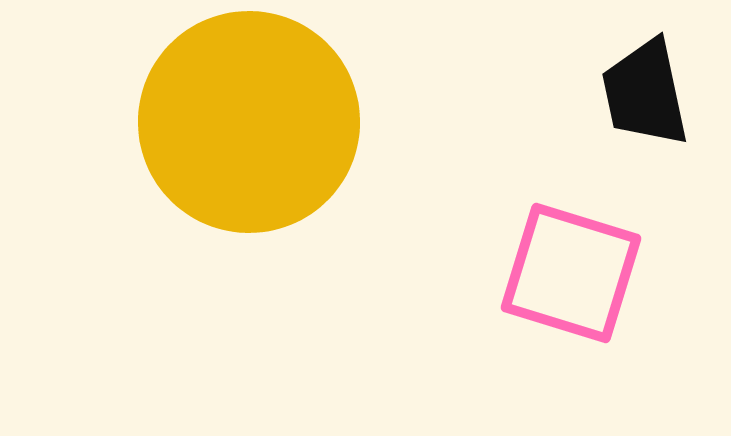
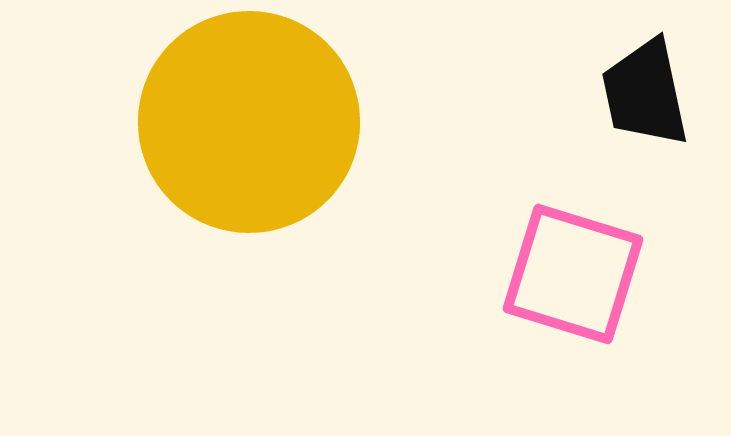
pink square: moved 2 px right, 1 px down
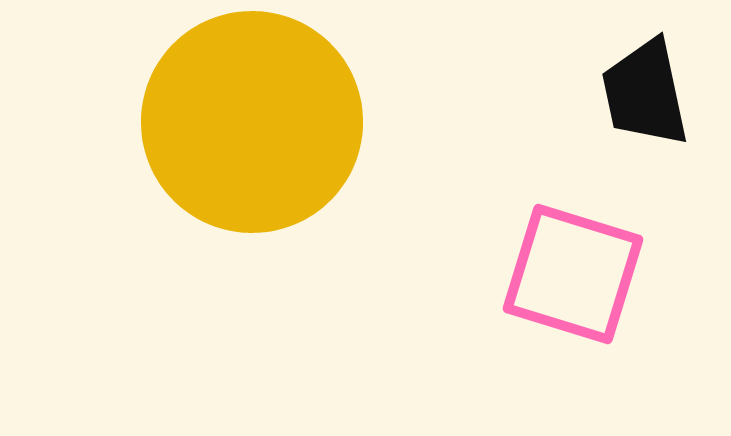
yellow circle: moved 3 px right
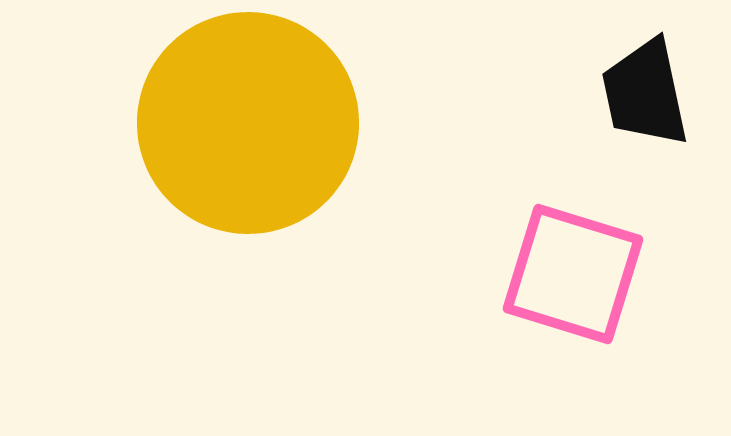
yellow circle: moved 4 px left, 1 px down
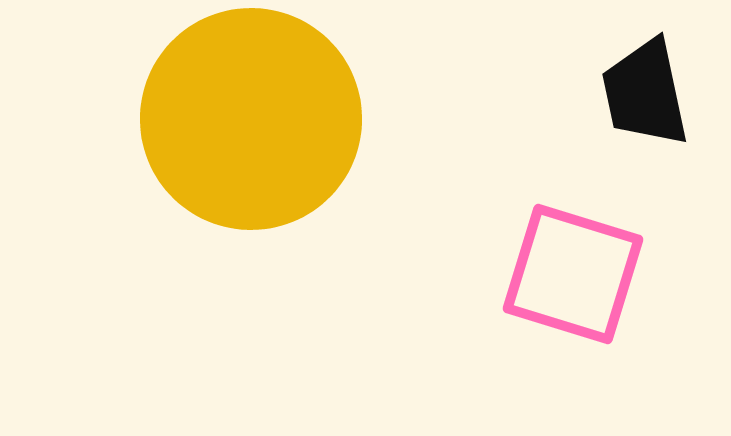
yellow circle: moved 3 px right, 4 px up
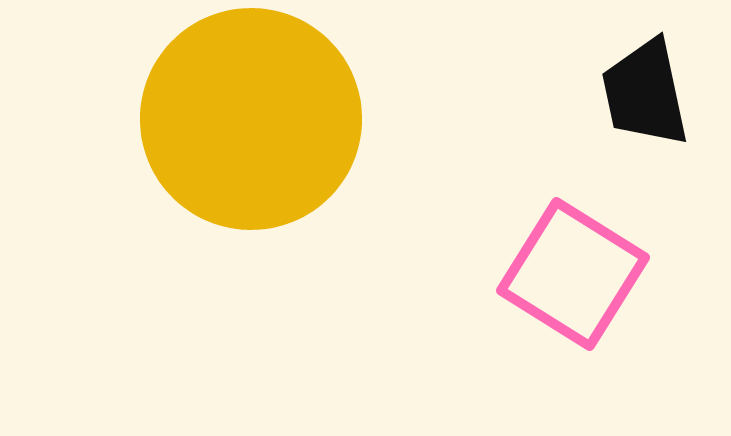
pink square: rotated 15 degrees clockwise
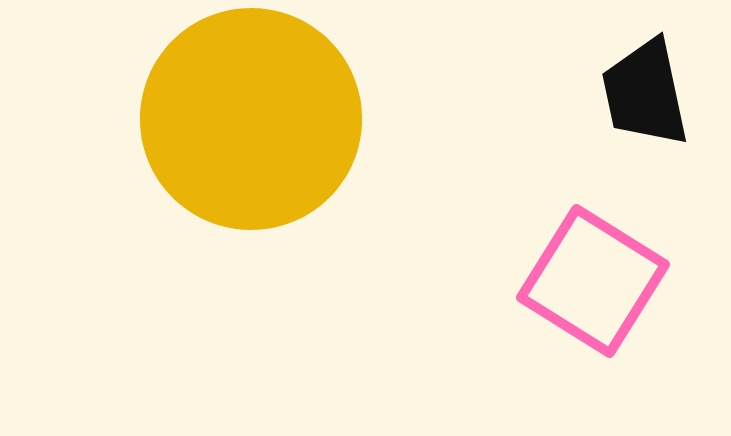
pink square: moved 20 px right, 7 px down
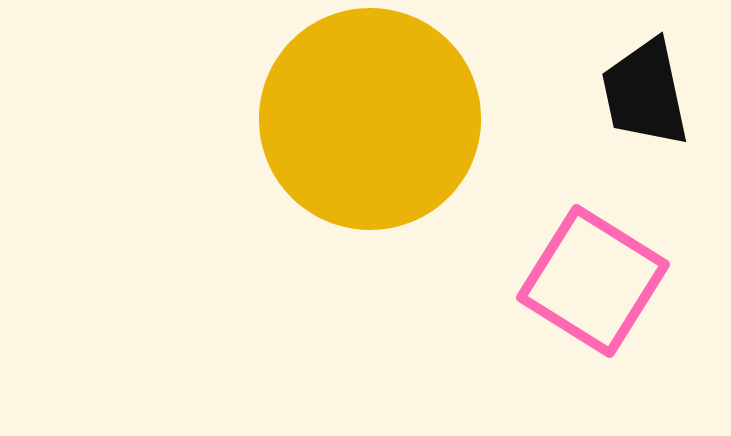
yellow circle: moved 119 px right
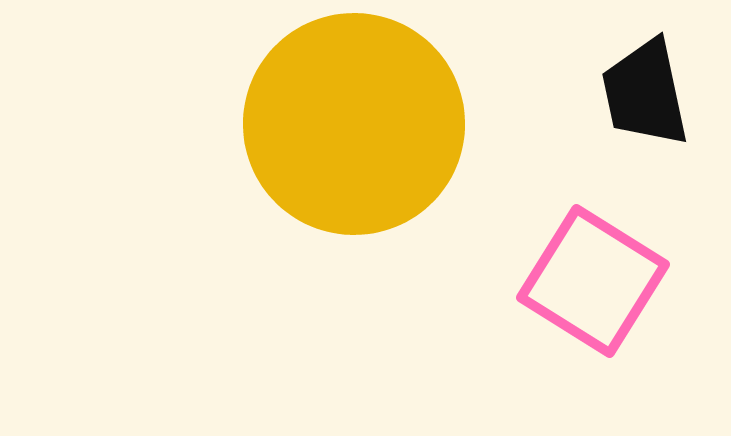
yellow circle: moved 16 px left, 5 px down
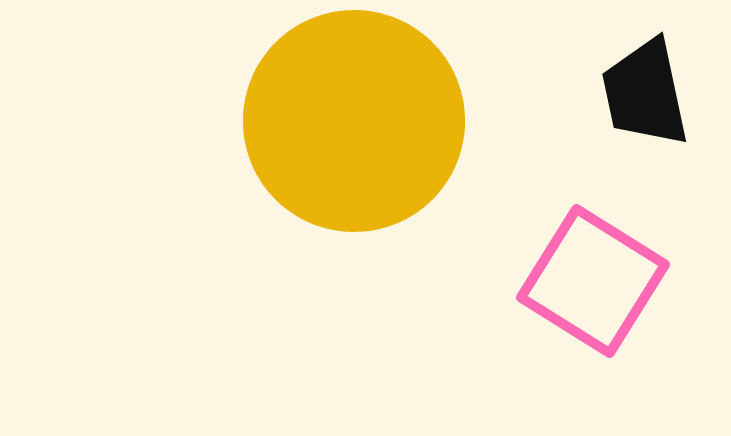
yellow circle: moved 3 px up
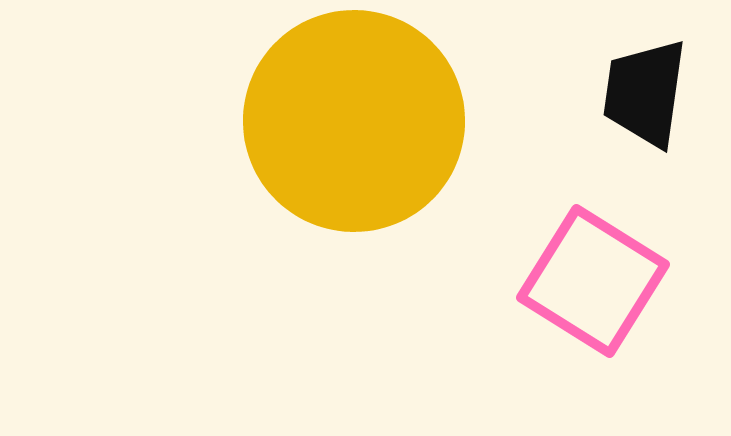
black trapezoid: rotated 20 degrees clockwise
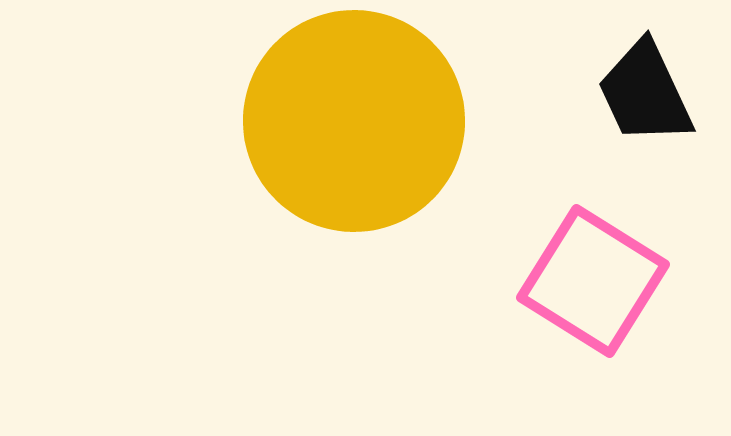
black trapezoid: rotated 33 degrees counterclockwise
